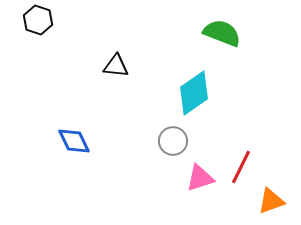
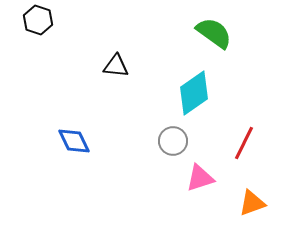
green semicircle: moved 8 px left; rotated 15 degrees clockwise
red line: moved 3 px right, 24 px up
orange triangle: moved 19 px left, 2 px down
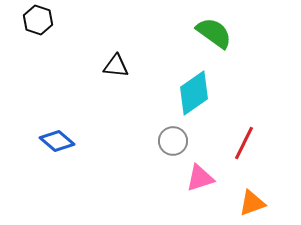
blue diamond: moved 17 px left; rotated 24 degrees counterclockwise
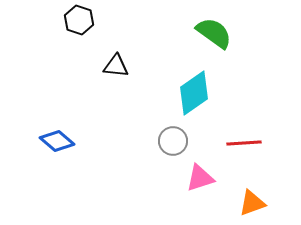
black hexagon: moved 41 px right
red line: rotated 60 degrees clockwise
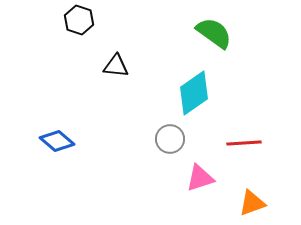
gray circle: moved 3 px left, 2 px up
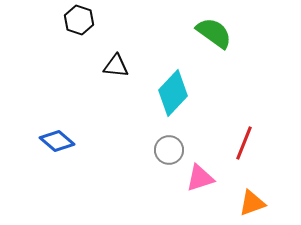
cyan diamond: moved 21 px left; rotated 12 degrees counterclockwise
gray circle: moved 1 px left, 11 px down
red line: rotated 64 degrees counterclockwise
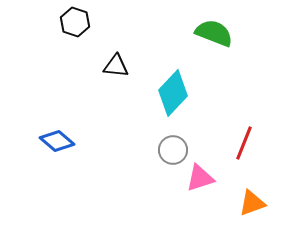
black hexagon: moved 4 px left, 2 px down
green semicircle: rotated 15 degrees counterclockwise
gray circle: moved 4 px right
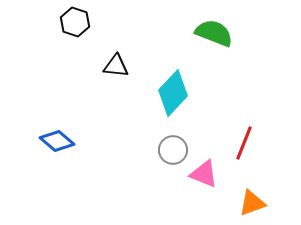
pink triangle: moved 4 px right, 4 px up; rotated 40 degrees clockwise
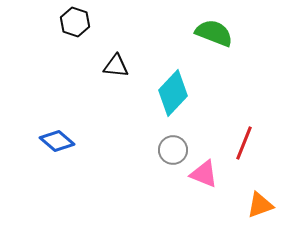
orange triangle: moved 8 px right, 2 px down
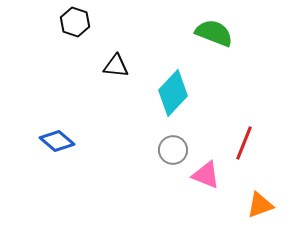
pink triangle: moved 2 px right, 1 px down
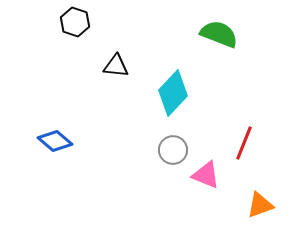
green semicircle: moved 5 px right, 1 px down
blue diamond: moved 2 px left
